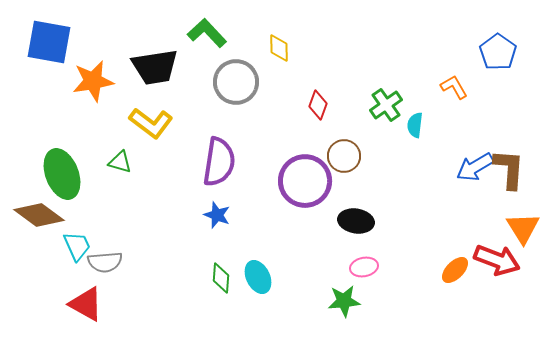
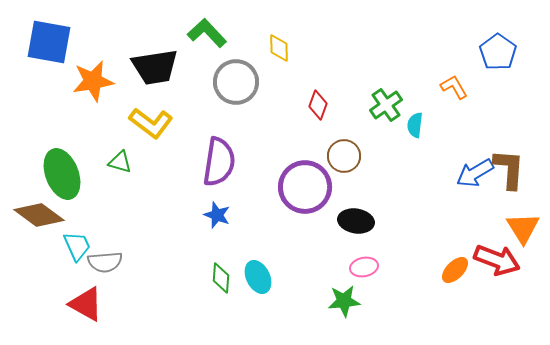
blue arrow: moved 6 px down
purple circle: moved 6 px down
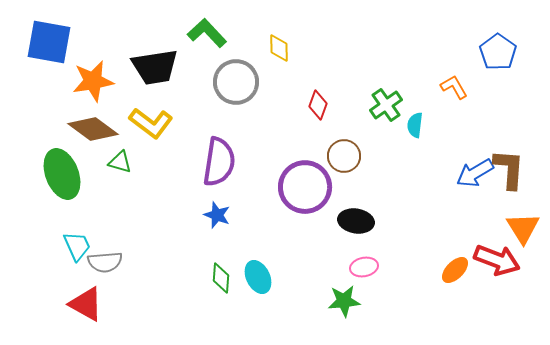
brown diamond: moved 54 px right, 86 px up
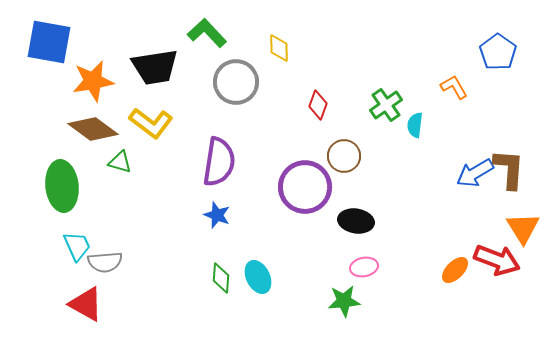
green ellipse: moved 12 px down; rotated 15 degrees clockwise
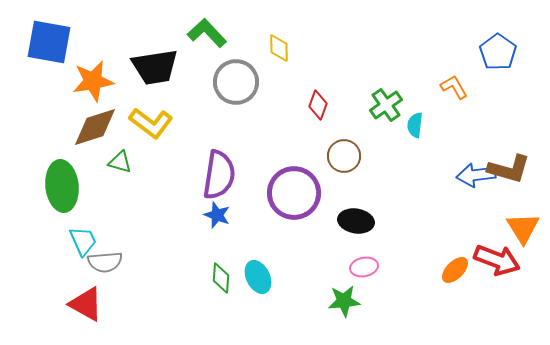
brown diamond: moved 2 px right, 2 px up; rotated 54 degrees counterclockwise
purple semicircle: moved 13 px down
brown L-shape: rotated 102 degrees clockwise
blue arrow: moved 1 px right, 2 px down; rotated 24 degrees clockwise
purple circle: moved 11 px left, 6 px down
cyan trapezoid: moved 6 px right, 5 px up
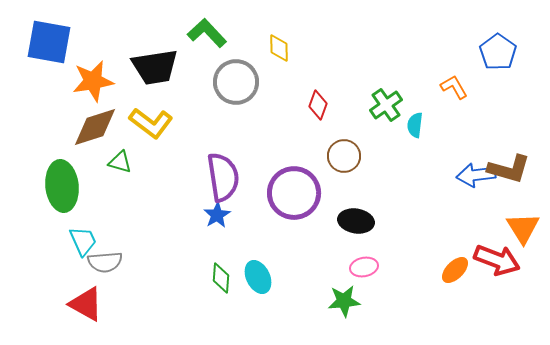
purple semicircle: moved 4 px right, 2 px down; rotated 18 degrees counterclockwise
blue star: rotated 20 degrees clockwise
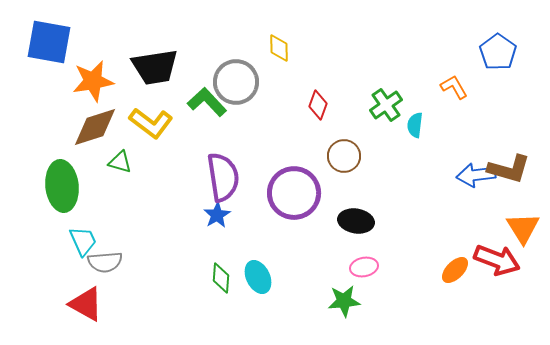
green L-shape: moved 69 px down
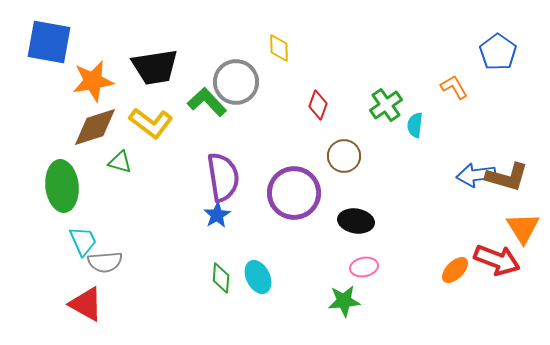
brown L-shape: moved 2 px left, 8 px down
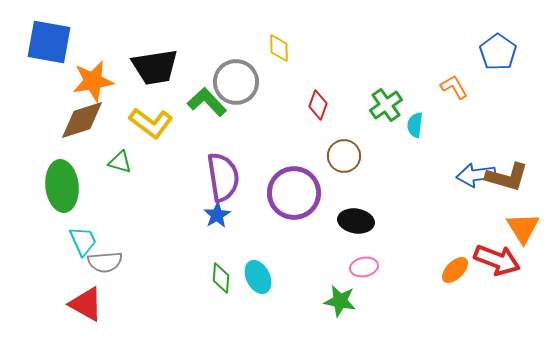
brown diamond: moved 13 px left, 7 px up
green star: moved 4 px left; rotated 16 degrees clockwise
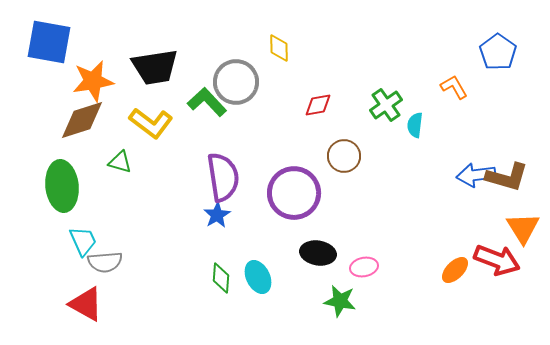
red diamond: rotated 60 degrees clockwise
black ellipse: moved 38 px left, 32 px down
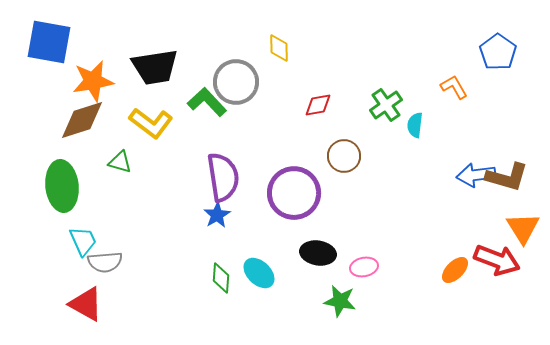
cyan ellipse: moved 1 px right, 4 px up; rotated 20 degrees counterclockwise
